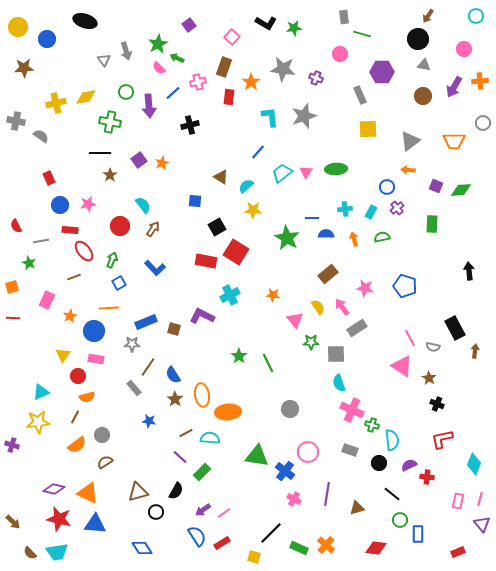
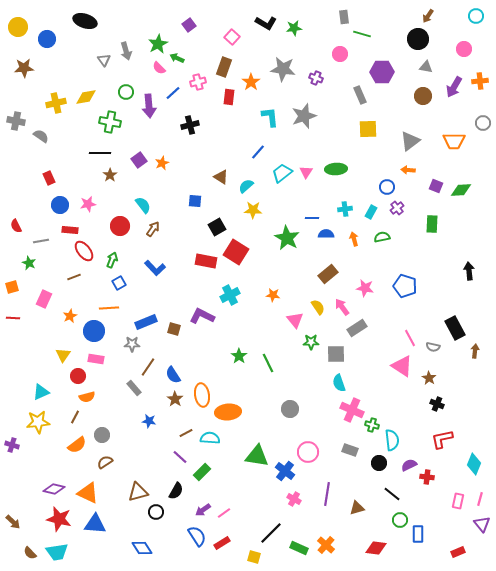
gray triangle at (424, 65): moved 2 px right, 2 px down
pink rectangle at (47, 300): moved 3 px left, 1 px up
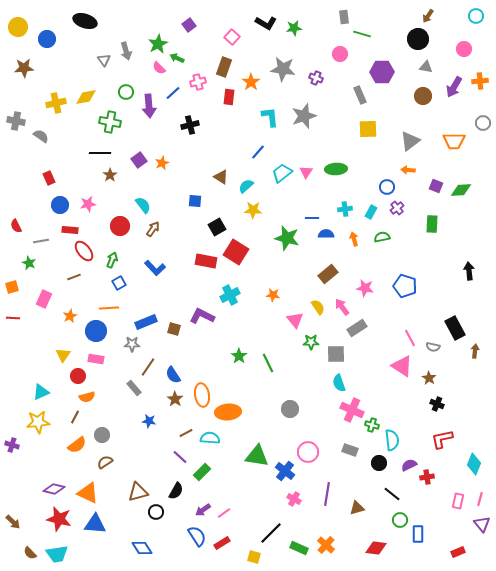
green star at (287, 238): rotated 15 degrees counterclockwise
blue circle at (94, 331): moved 2 px right
red cross at (427, 477): rotated 16 degrees counterclockwise
cyan trapezoid at (57, 552): moved 2 px down
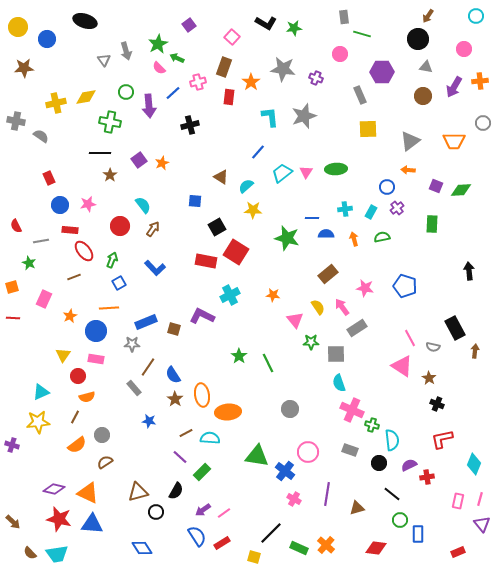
blue triangle at (95, 524): moved 3 px left
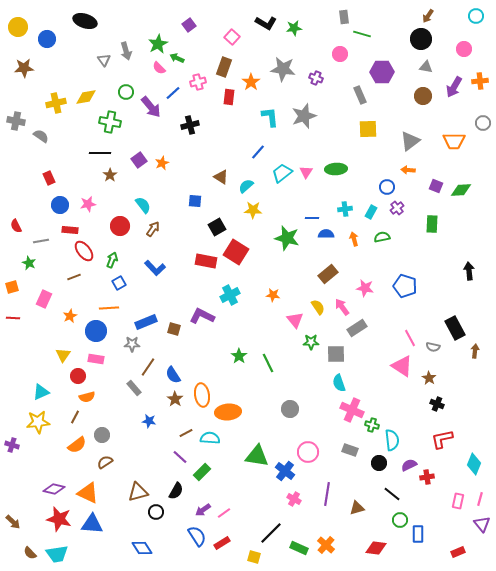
black circle at (418, 39): moved 3 px right
purple arrow at (149, 106): moved 2 px right, 1 px down; rotated 35 degrees counterclockwise
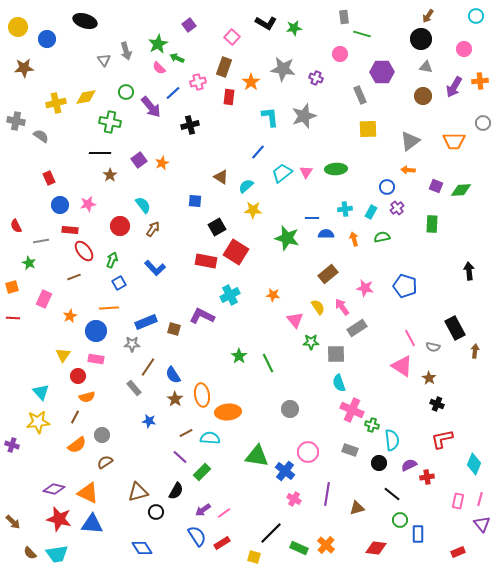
cyan triangle at (41, 392): rotated 48 degrees counterclockwise
